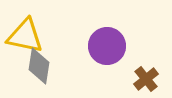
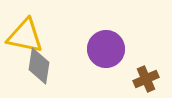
purple circle: moved 1 px left, 3 px down
brown cross: rotated 15 degrees clockwise
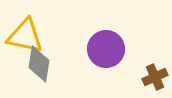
gray diamond: moved 2 px up
brown cross: moved 9 px right, 2 px up
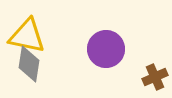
yellow triangle: moved 2 px right
gray diamond: moved 10 px left
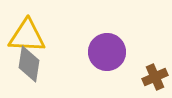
yellow triangle: rotated 9 degrees counterclockwise
purple circle: moved 1 px right, 3 px down
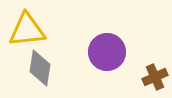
yellow triangle: moved 6 px up; rotated 9 degrees counterclockwise
gray diamond: moved 11 px right, 4 px down
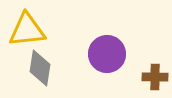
purple circle: moved 2 px down
brown cross: rotated 25 degrees clockwise
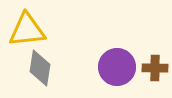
purple circle: moved 10 px right, 13 px down
brown cross: moved 9 px up
